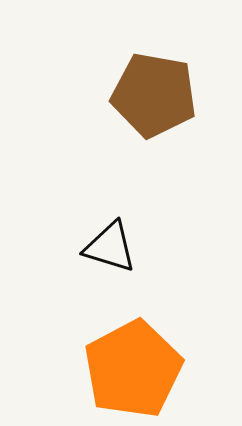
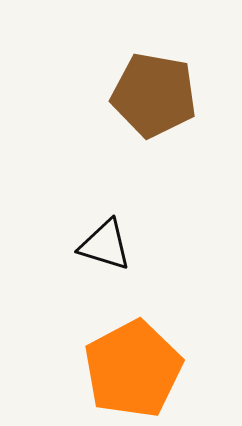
black triangle: moved 5 px left, 2 px up
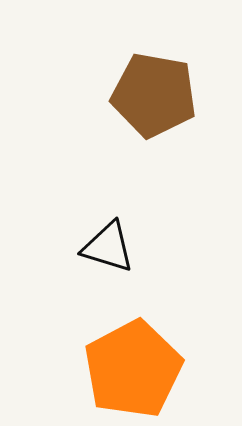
black triangle: moved 3 px right, 2 px down
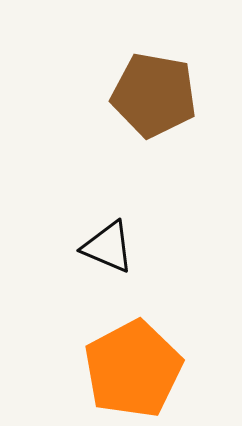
black triangle: rotated 6 degrees clockwise
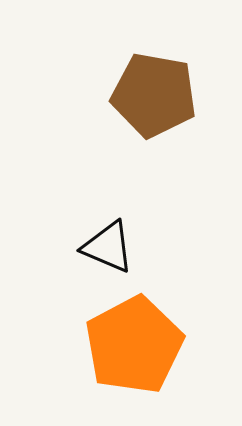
orange pentagon: moved 1 px right, 24 px up
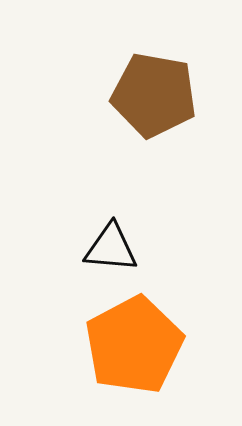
black triangle: moved 3 px right, 1 px down; rotated 18 degrees counterclockwise
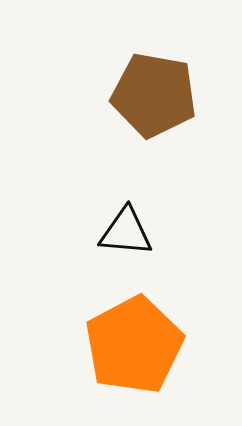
black triangle: moved 15 px right, 16 px up
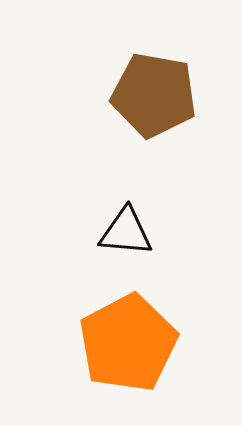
orange pentagon: moved 6 px left, 2 px up
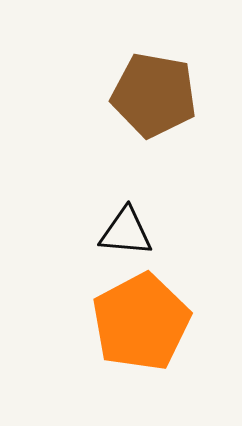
orange pentagon: moved 13 px right, 21 px up
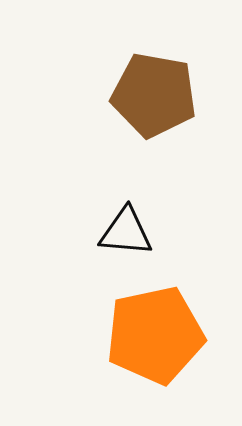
orange pentagon: moved 14 px right, 13 px down; rotated 16 degrees clockwise
